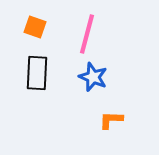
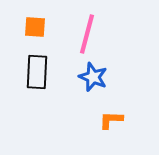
orange square: rotated 15 degrees counterclockwise
black rectangle: moved 1 px up
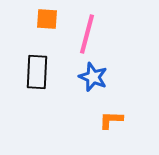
orange square: moved 12 px right, 8 px up
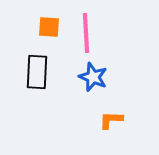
orange square: moved 2 px right, 8 px down
pink line: moved 1 px left, 1 px up; rotated 18 degrees counterclockwise
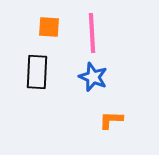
pink line: moved 6 px right
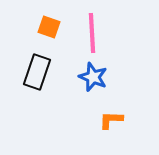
orange square: rotated 15 degrees clockwise
black rectangle: rotated 16 degrees clockwise
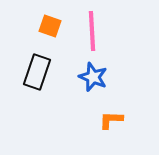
orange square: moved 1 px right, 1 px up
pink line: moved 2 px up
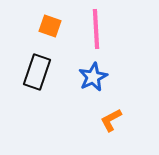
pink line: moved 4 px right, 2 px up
blue star: rotated 24 degrees clockwise
orange L-shape: rotated 30 degrees counterclockwise
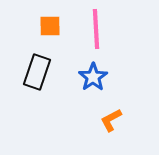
orange square: rotated 20 degrees counterclockwise
blue star: rotated 8 degrees counterclockwise
